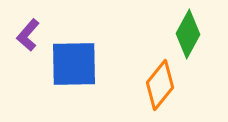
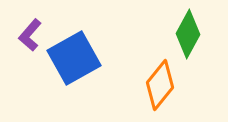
purple L-shape: moved 2 px right
blue square: moved 6 px up; rotated 28 degrees counterclockwise
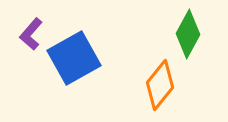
purple L-shape: moved 1 px right, 1 px up
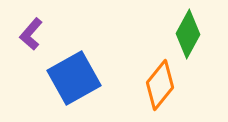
blue square: moved 20 px down
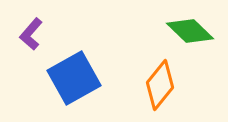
green diamond: moved 2 px right, 3 px up; rotated 75 degrees counterclockwise
